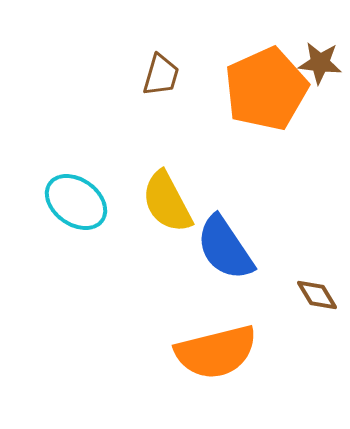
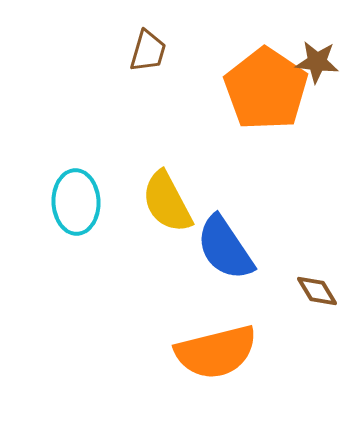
brown star: moved 3 px left, 1 px up
brown trapezoid: moved 13 px left, 24 px up
orange pentagon: rotated 14 degrees counterclockwise
cyan ellipse: rotated 52 degrees clockwise
brown diamond: moved 4 px up
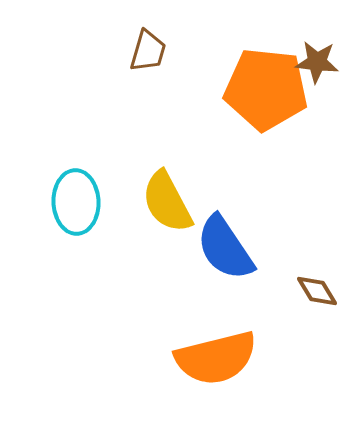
orange pentagon: rotated 28 degrees counterclockwise
orange semicircle: moved 6 px down
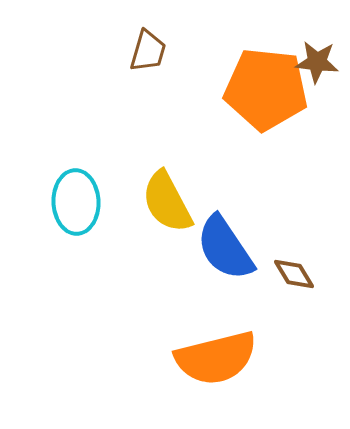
brown diamond: moved 23 px left, 17 px up
